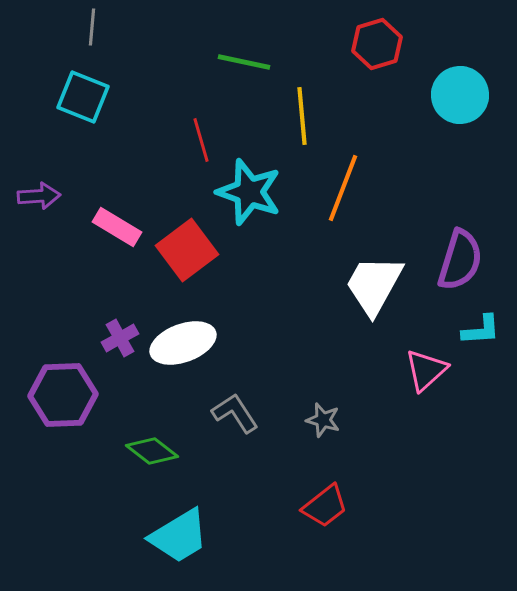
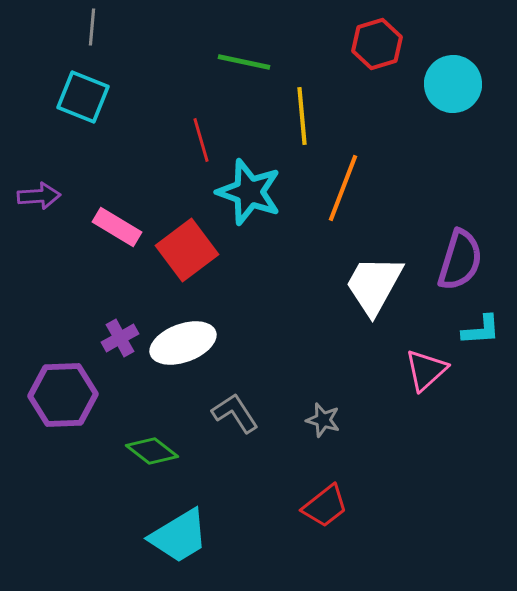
cyan circle: moved 7 px left, 11 px up
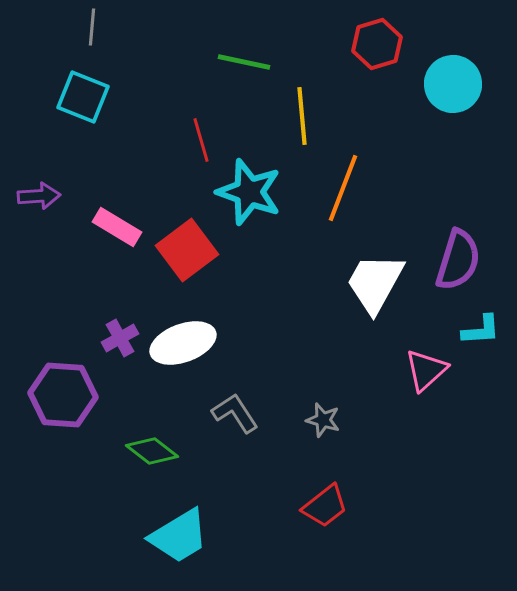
purple semicircle: moved 2 px left
white trapezoid: moved 1 px right, 2 px up
purple hexagon: rotated 6 degrees clockwise
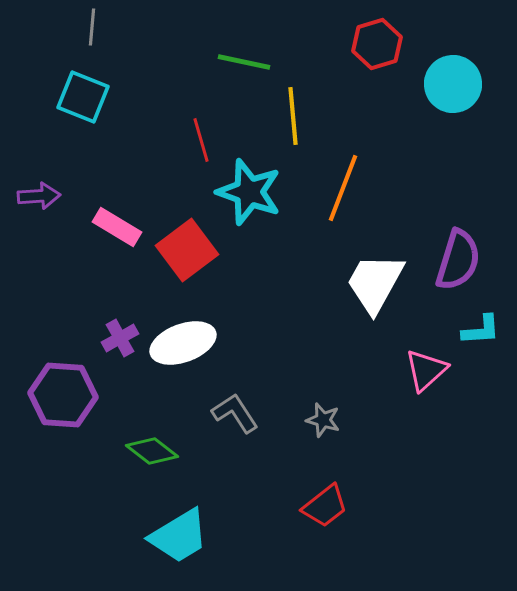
yellow line: moved 9 px left
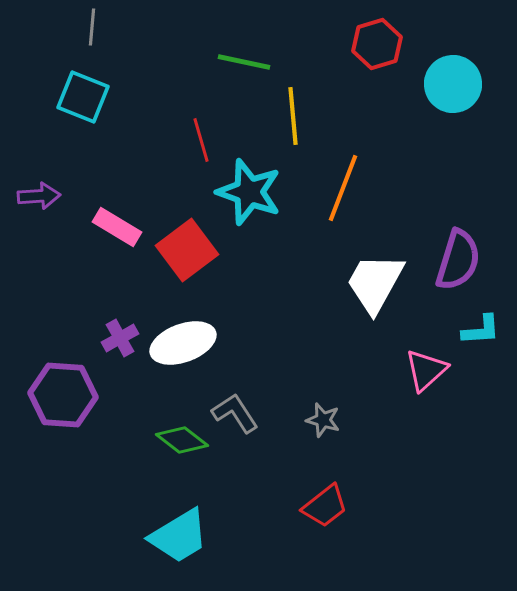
green diamond: moved 30 px right, 11 px up
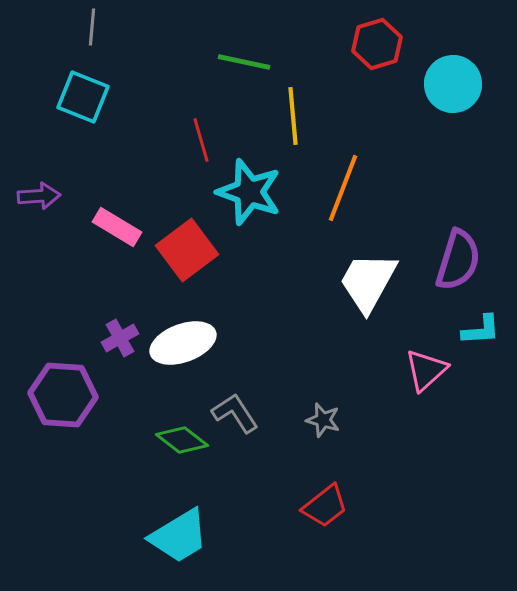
white trapezoid: moved 7 px left, 1 px up
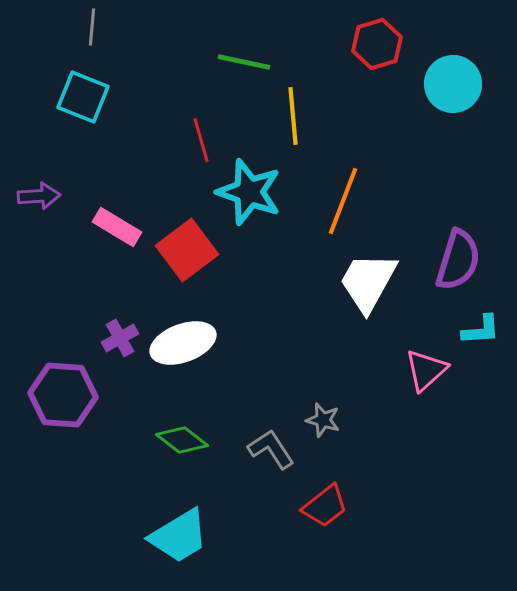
orange line: moved 13 px down
gray L-shape: moved 36 px right, 36 px down
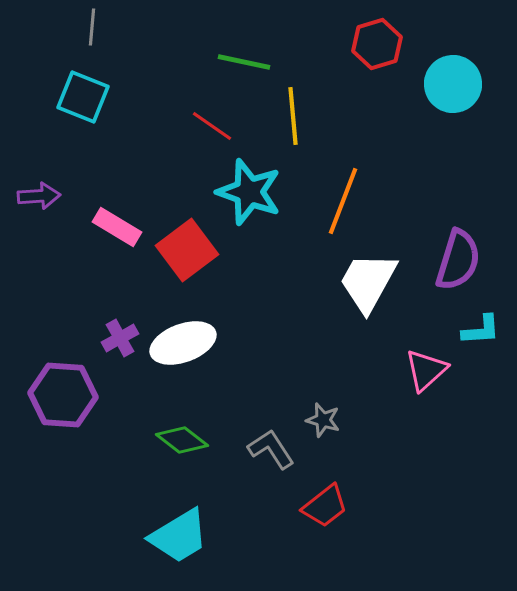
red line: moved 11 px right, 14 px up; rotated 39 degrees counterclockwise
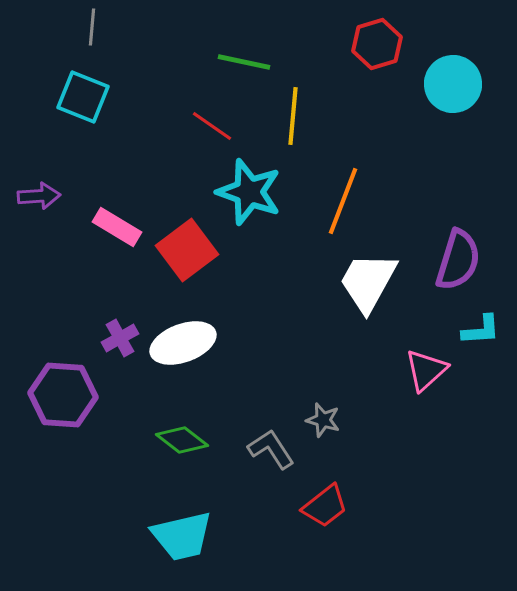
yellow line: rotated 10 degrees clockwise
cyan trapezoid: moved 3 px right; rotated 18 degrees clockwise
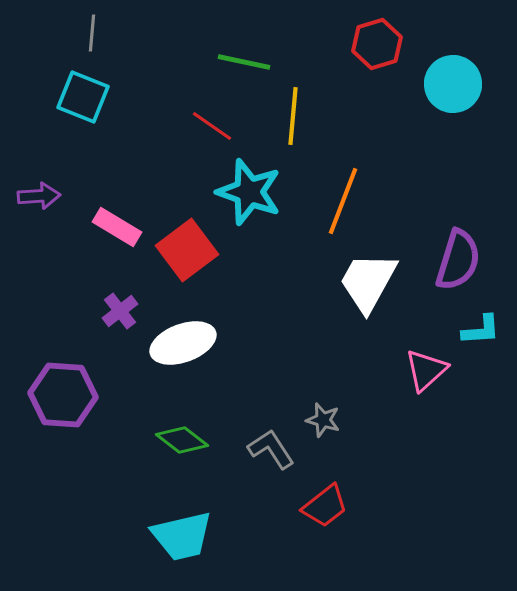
gray line: moved 6 px down
purple cross: moved 27 px up; rotated 9 degrees counterclockwise
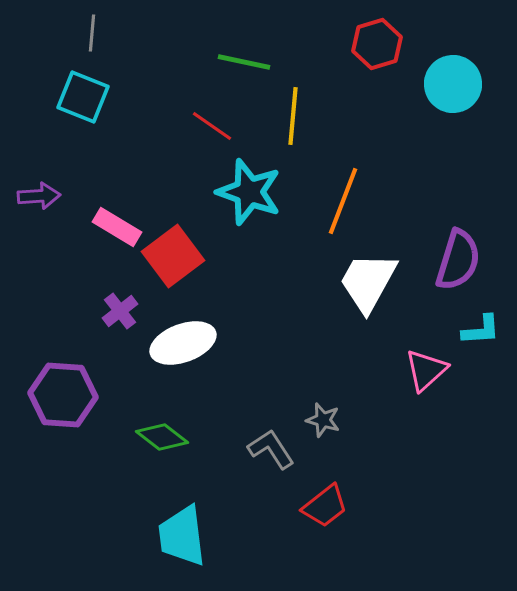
red square: moved 14 px left, 6 px down
green diamond: moved 20 px left, 3 px up
cyan trapezoid: rotated 96 degrees clockwise
